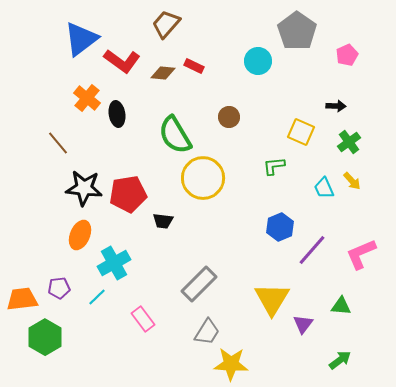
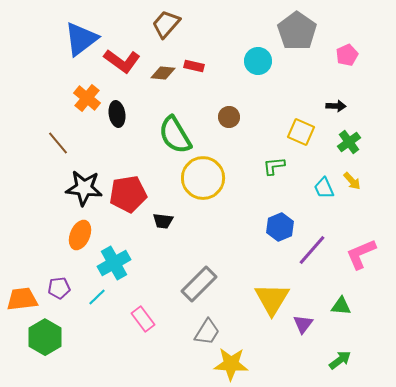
red rectangle: rotated 12 degrees counterclockwise
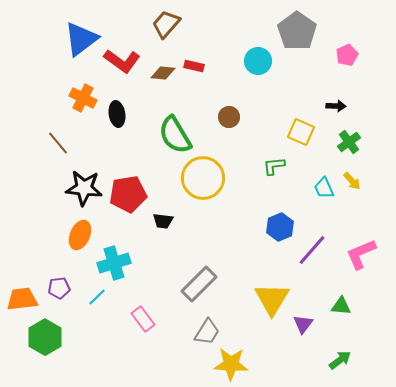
orange cross: moved 4 px left; rotated 12 degrees counterclockwise
cyan cross: rotated 12 degrees clockwise
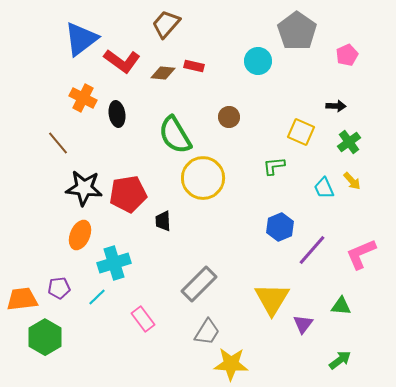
black trapezoid: rotated 80 degrees clockwise
